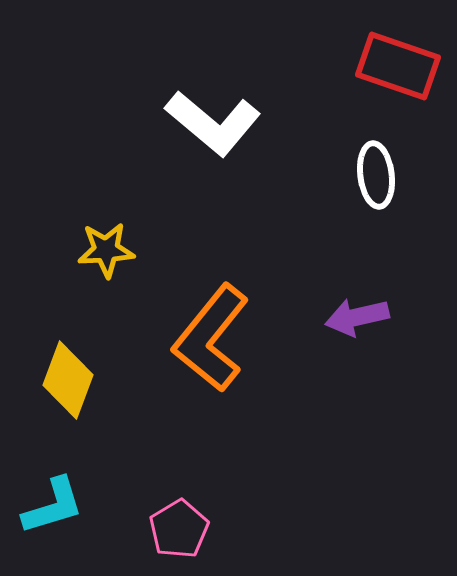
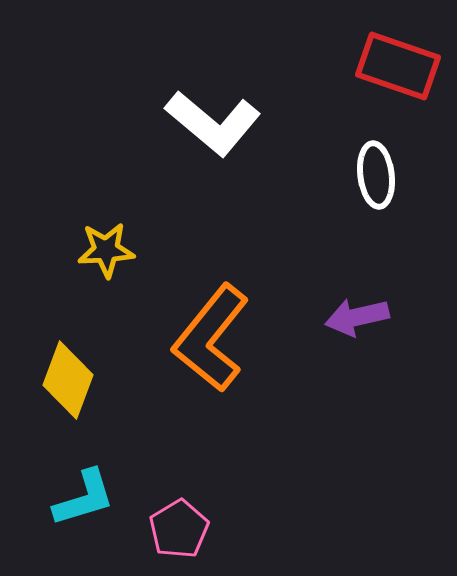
cyan L-shape: moved 31 px right, 8 px up
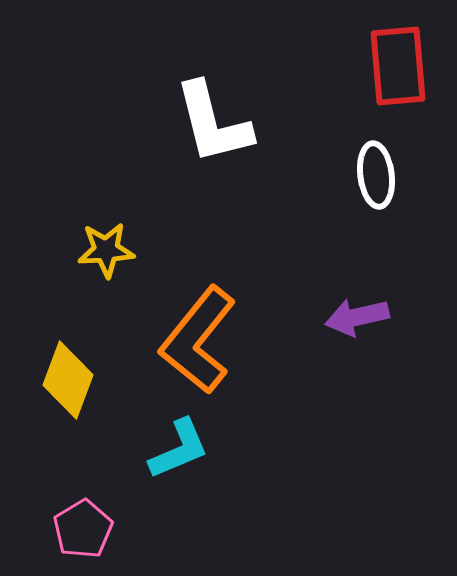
red rectangle: rotated 66 degrees clockwise
white L-shape: rotated 36 degrees clockwise
orange L-shape: moved 13 px left, 2 px down
cyan L-shape: moved 95 px right, 49 px up; rotated 6 degrees counterclockwise
pink pentagon: moved 96 px left
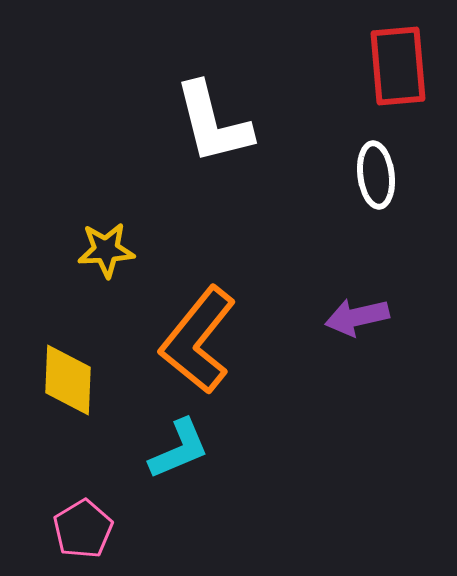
yellow diamond: rotated 18 degrees counterclockwise
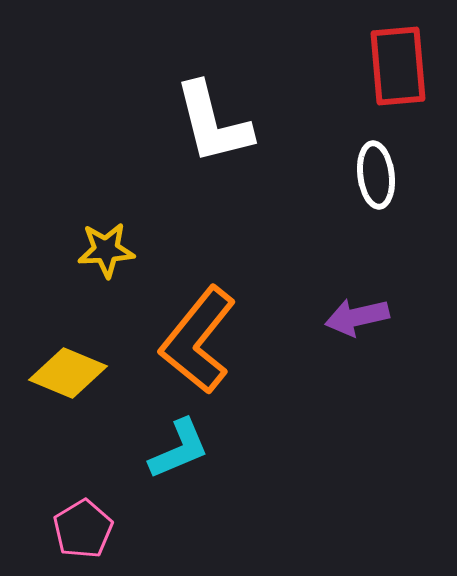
yellow diamond: moved 7 px up; rotated 70 degrees counterclockwise
